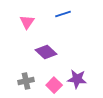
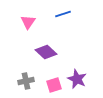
pink triangle: moved 1 px right
purple star: rotated 18 degrees clockwise
pink square: rotated 28 degrees clockwise
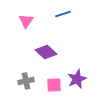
pink triangle: moved 2 px left, 1 px up
purple star: rotated 24 degrees clockwise
pink square: rotated 14 degrees clockwise
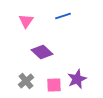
blue line: moved 2 px down
purple diamond: moved 4 px left
gray cross: rotated 28 degrees counterclockwise
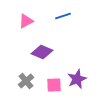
pink triangle: rotated 28 degrees clockwise
purple diamond: rotated 20 degrees counterclockwise
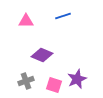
pink triangle: rotated 28 degrees clockwise
purple diamond: moved 3 px down
gray cross: rotated 21 degrees clockwise
pink square: rotated 21 degrees clockwise
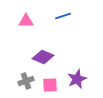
purple diamond: moved 1 px right, 2 px down
pink square: moved 4 px left; rotated 21 degrees counterclockwise
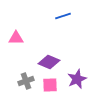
pink triangle: moved 10 px left, 17 px down
purple diamond: moved 6 px right, 5 px down
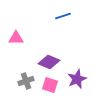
pink square: rotated 21 degrees clockwise
